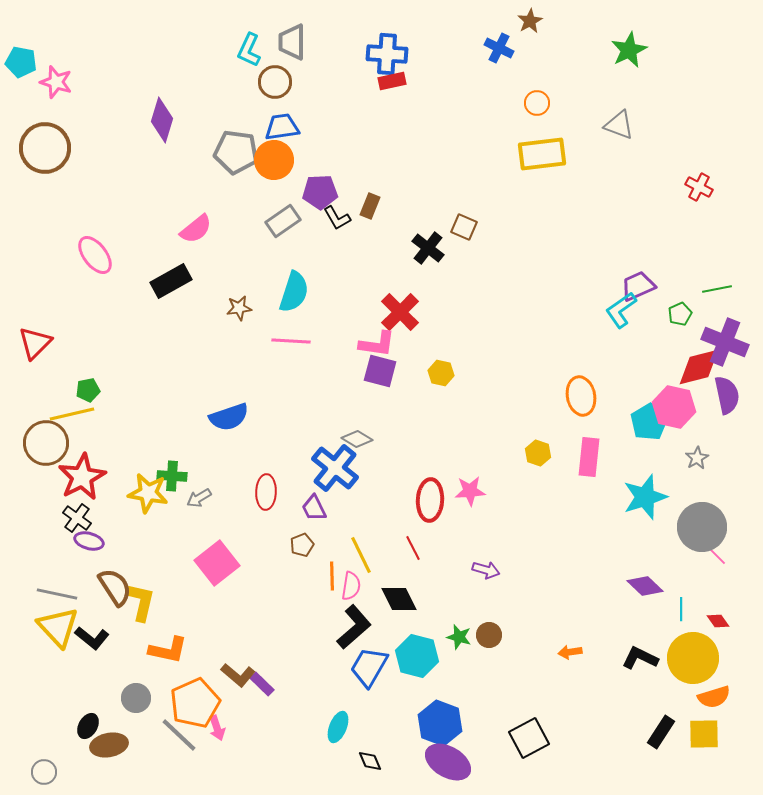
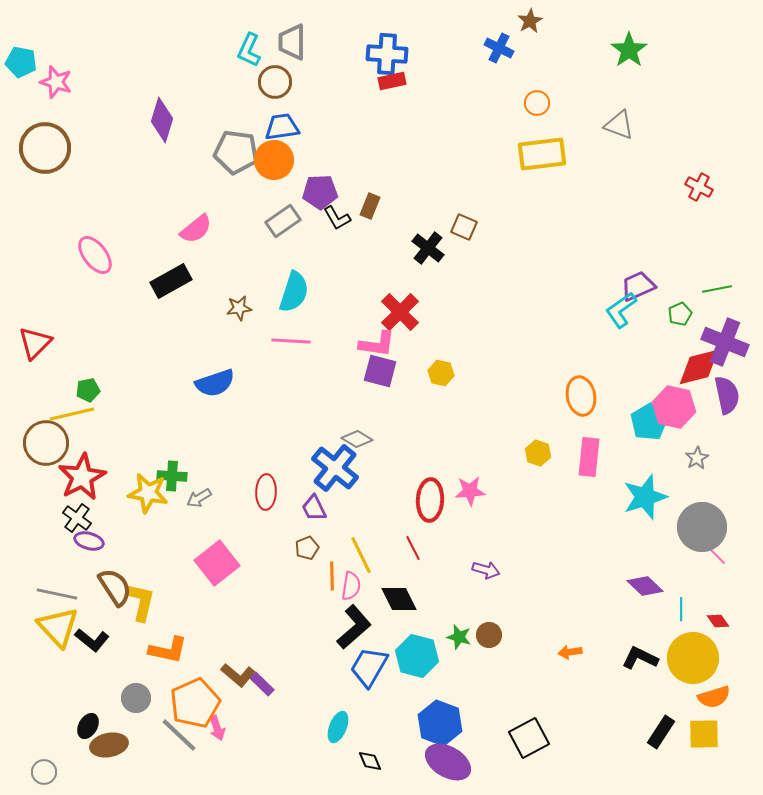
green star at (629, 50): rotated 9 degrees counterclockwise
blue semicircle at (229, 417): moved 14 px left, 34 px up
brown pentagon at (302, 545): moved 5 px right, 3 px down
black L-shape at (92, 638): moved 2 px down
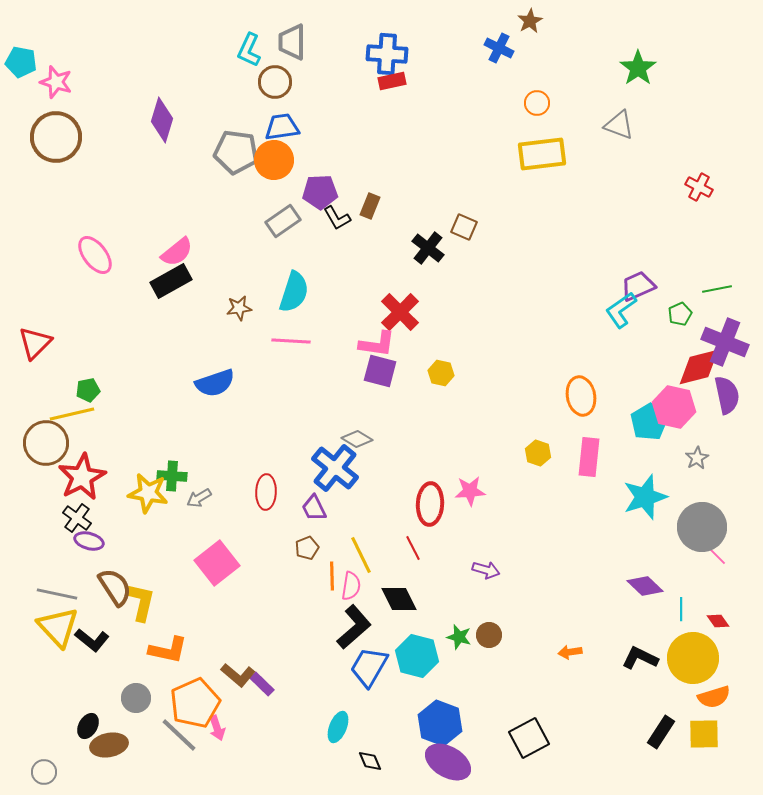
green star at (629, 50): moved 9 px right, 18 px down
brown circle at (45, 148): moved 11 px right, 11 px up
pink semicircle at (196, 229): moved 19 px left, 23 px down
red ellipse at (430, 500): moved 4 px down
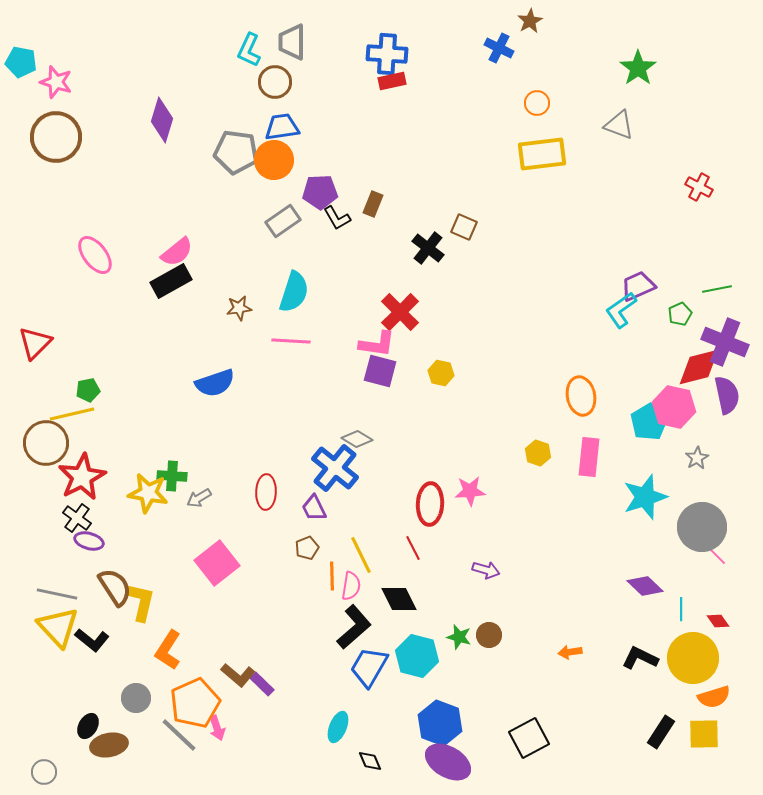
brown rectangle at (370, 206): moved 3 px right, 2 px up
orange L-shape at (168, 650): rotated 111 degrees clockwise
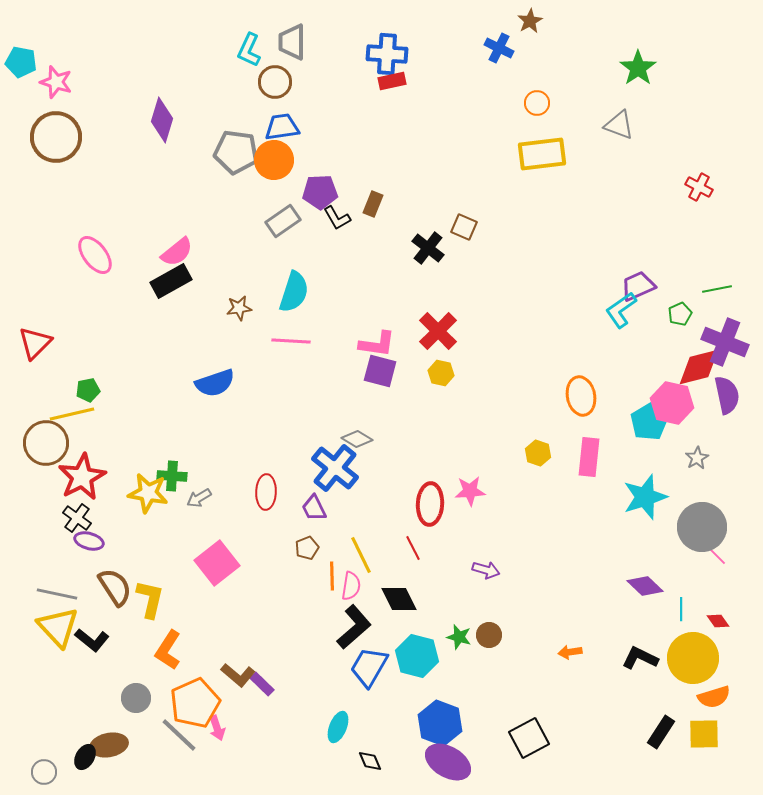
red cross at (400, 312): moved 38 px right, 19 px down
pink hexagon at (674, 407): moved 2 px left, 4 px up
yellow L-shape at (141, 602): moved 9 px right, 3 px up
black ellipse at (88, 726): moved 3 px left, 31 px down
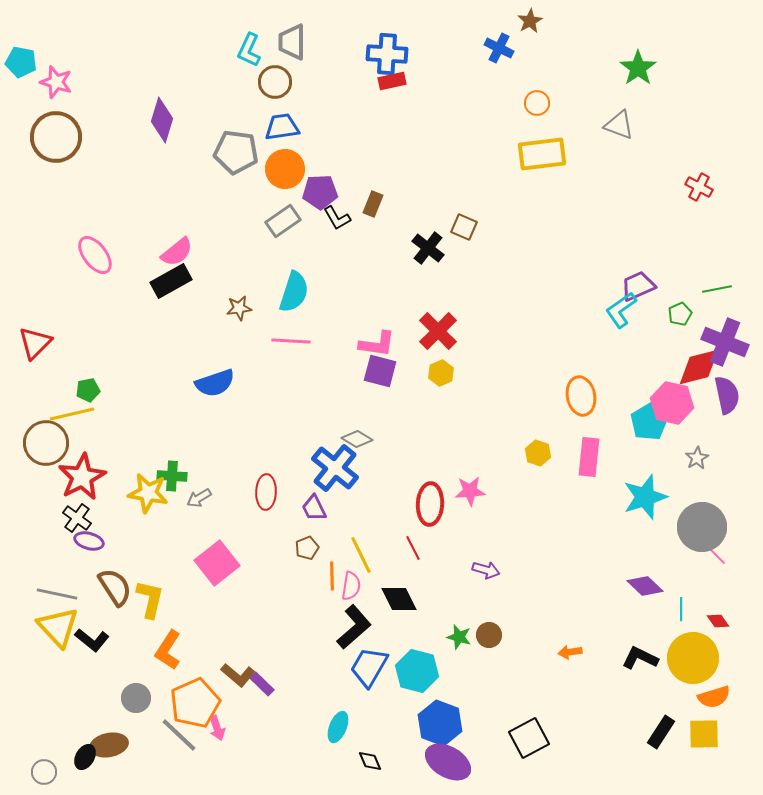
orange circle at (274, 160): moved 11 px right, 9 px down
yellow hexagon at (441, 373): rotated 25 degrees clockwise
cyan hexagon at (417, 656): moved 15 px down
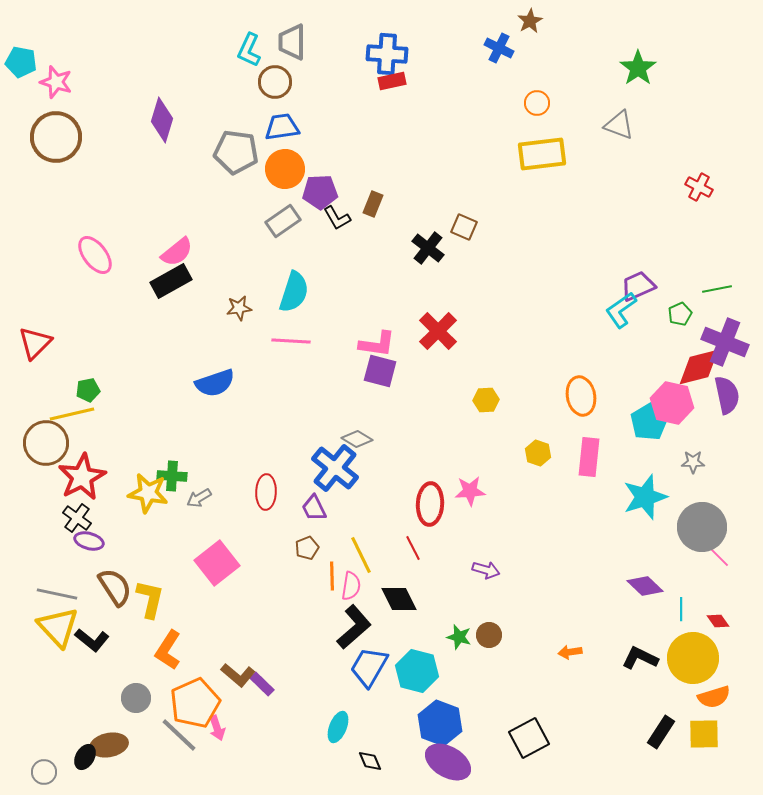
yellow hexagon at (441, 373): moved 45 px right, 27 px down; rotated 20 degrees clockwise
gray star at (697, 458): moved 4 px left, 4 px down; rotated 30 degrees clockwise
pink line at (716, 555): moved 3 px right, 2 px down
